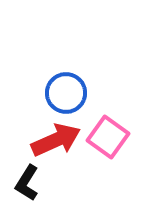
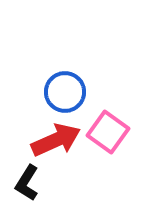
blue circle: moved 1 px left, 1 px up
pink square: moved 5 px up
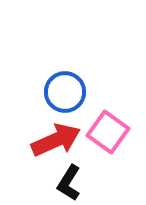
black L-shape: moved 42 px right
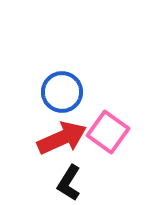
blue circle: moved 3 px left
red arrow: moved 6 px right, 2 px up
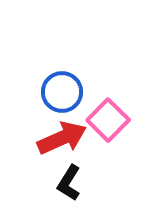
pink square: moved 12 px up; rotated 9 degrees clockwise
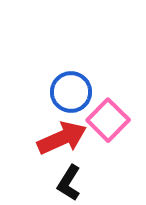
blue circle: moved 9 px right
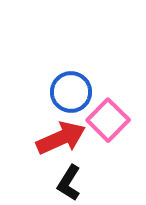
red arrow: moved 1 px left
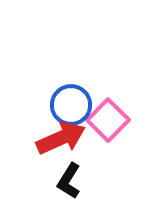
blue circle: moved 13 px down
black L-shape: moved 2 px up
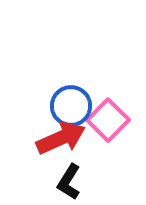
blue circle: moved 1 px down
black L-shape: moved 1 px down
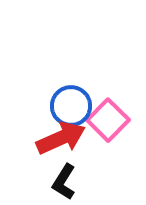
black L-shape: moved 5 px left
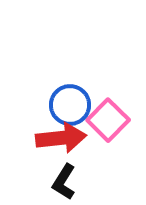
blue circle: moved 1 px left, 1 px up
red arrow: rotated 18 degrees clockwise
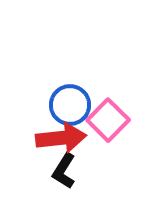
black L-shape: moved 11 px up
